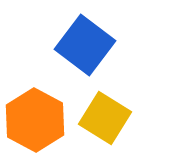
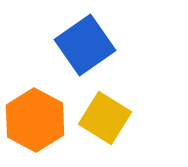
blue square: rotated 18 degrees clockwise
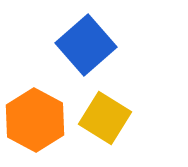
blue square: moved 1 px right; rotated 6 degrees counterclockwise
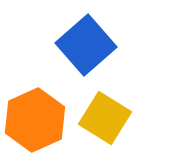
orange hexagon: rotated 8 degrees clockwise
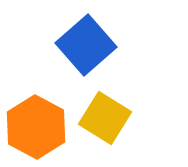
orange hexagon: moved 1 px right, 7 px down; rotated 8 degrees counterclockwise
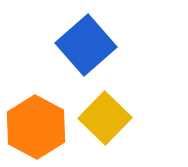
yellow square: rotated 12 degrees clockwise
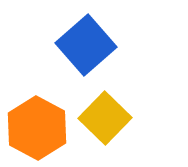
orange hexagon: moved 1 px right, 1 px down
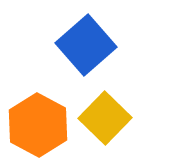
orange hexagon: moved 1 px right, 3 px up
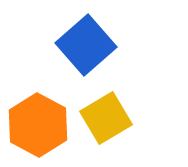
yellow square: moved 1 px right; rotated 15 degrees clockwise
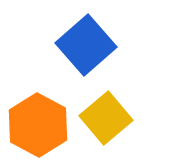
yellow square: rotated 9 degrees counterclockwise
